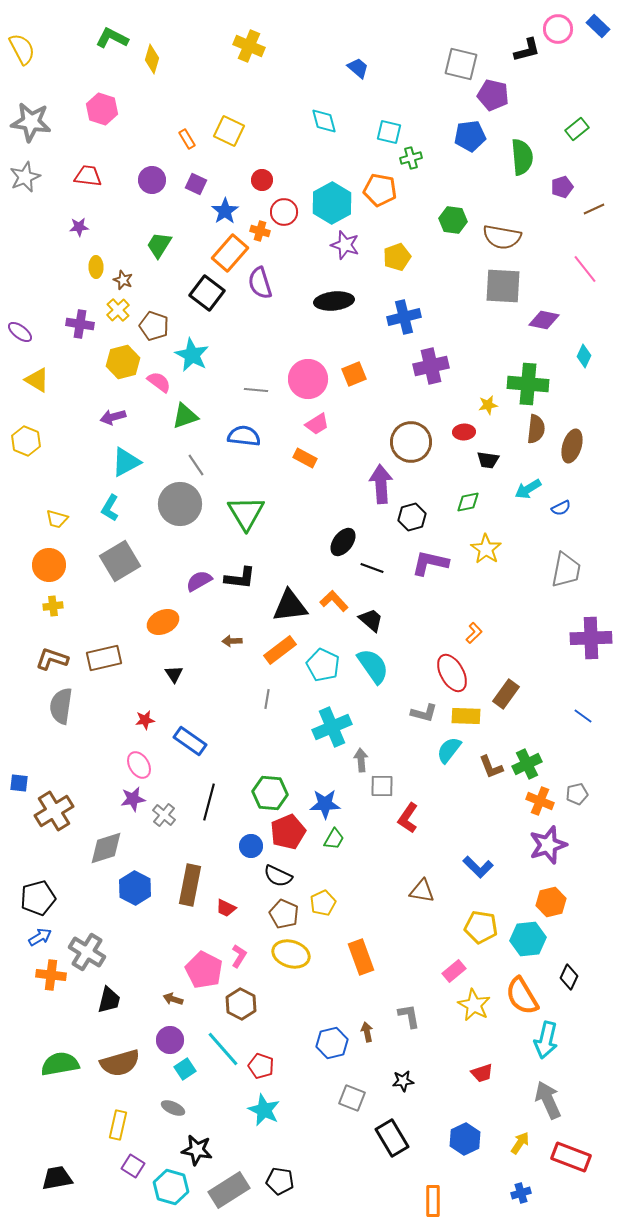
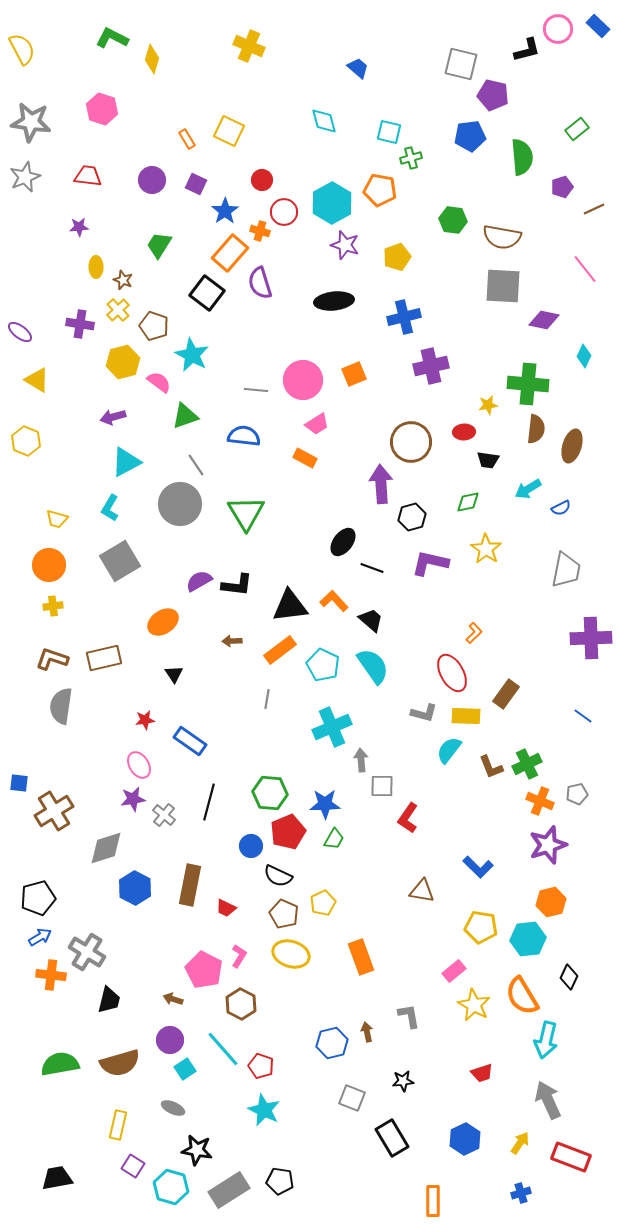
pink circle at (308, 379): moved 5 px left, 1 px down
black L-shape at (240, 578): moved 3 px left, 7 px down
orange ellipse at (163, 622): rotated 8 degrees counterclockwise
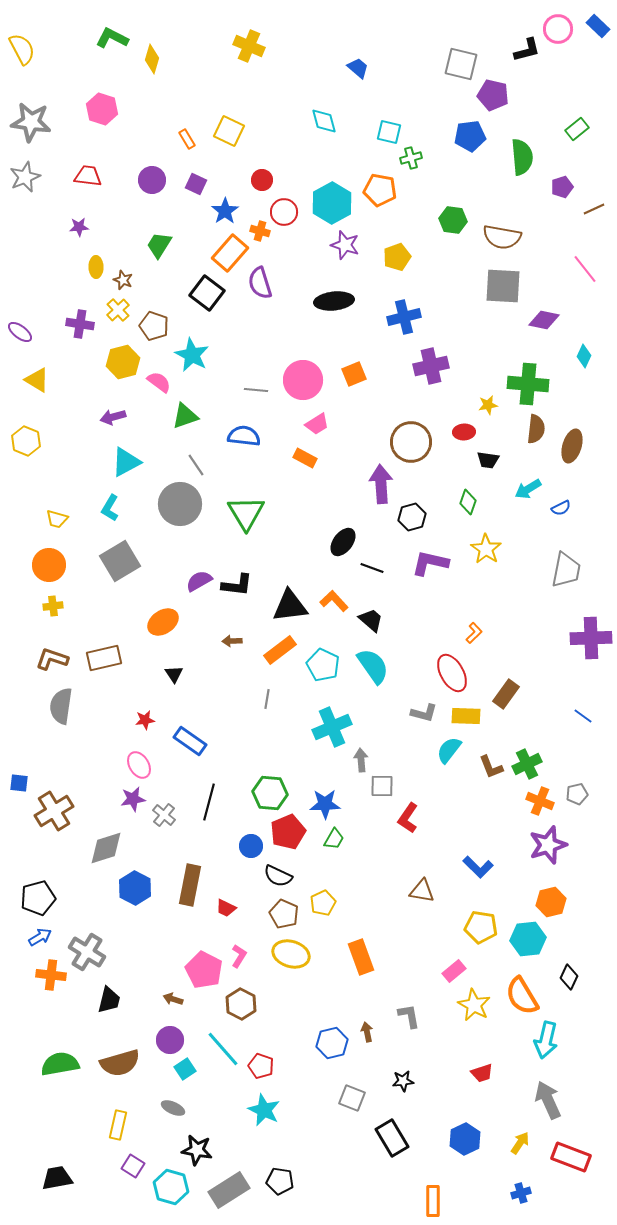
green diamond at (468, 502): rotated 60 degrees counterclockwise
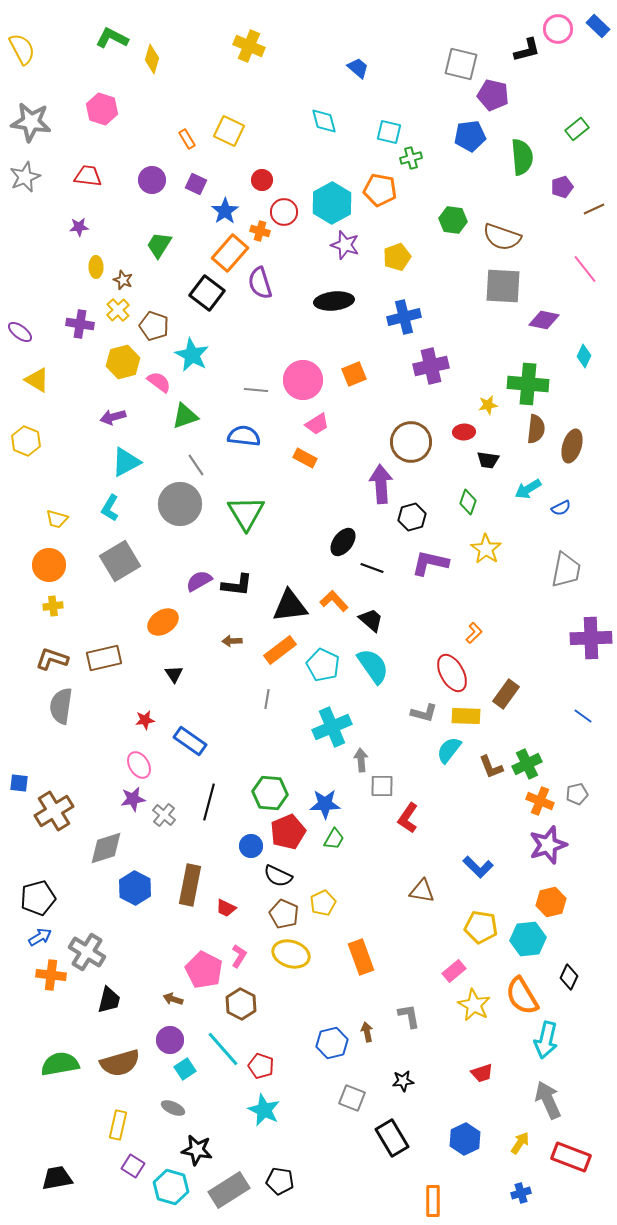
brown semicircle at (502, 237): rotated 9 degrees clockwise
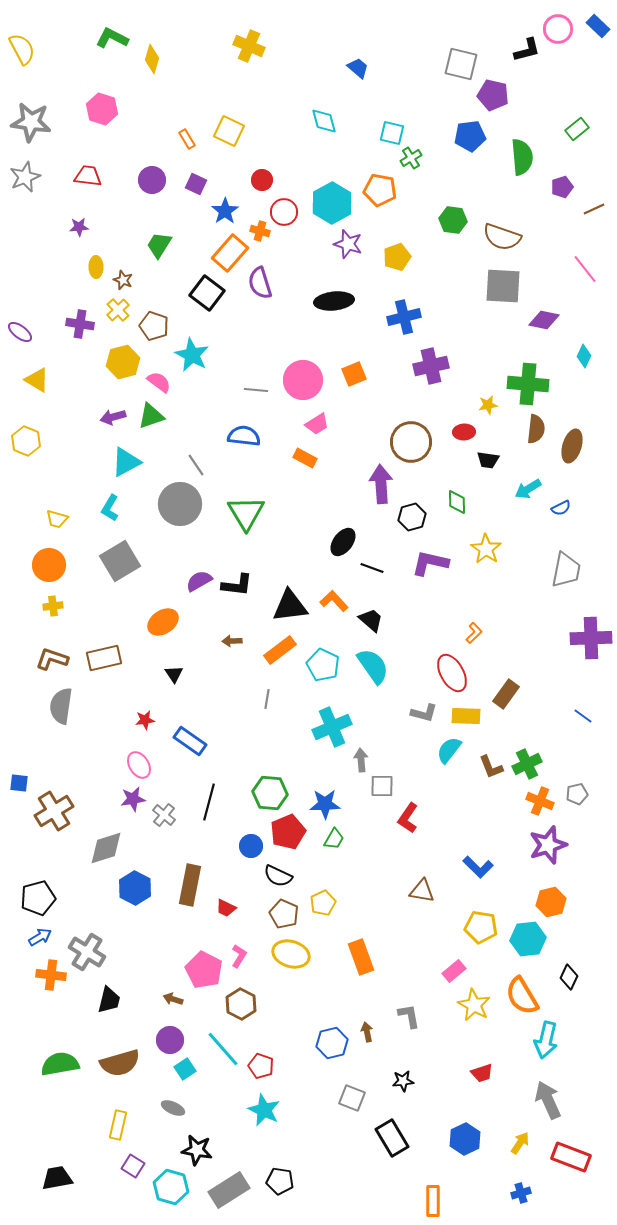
cyan square at (389, 132): moved 3 px right, 1 px down
green cross at (411, 158): rotated 15 degrees counterclockwise
purple star at (345, 245): moved 3 px right, 1 px up
green triangle at (185, 416): moved 34 px left
green diamond at (468, 502): moved 11 px left; rotated 20 degrees counterclockwise
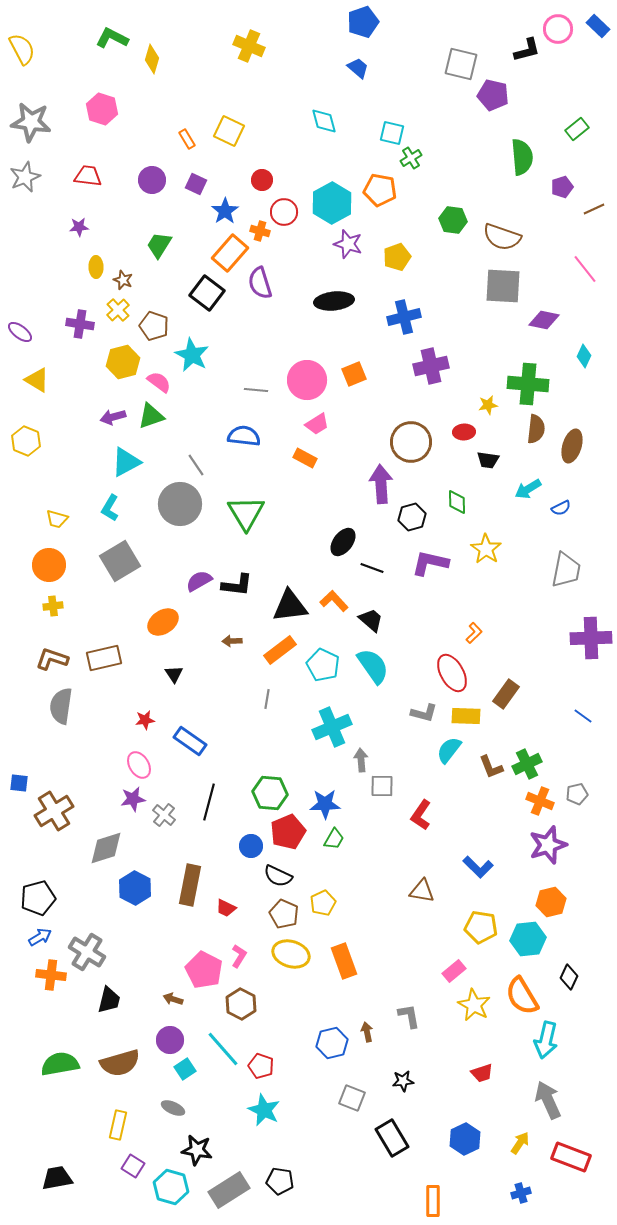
blue pentagon at (470, 136): moved 107 px left, 114 px up; rotated 12 degrees counterclockwise
pink circle at (303, 380): moved 4 px right
red L-shape at (408, 818): moved 13 px right, 3 px up
orange rectangle at (361, 957): moved 17 px left, 4 px down
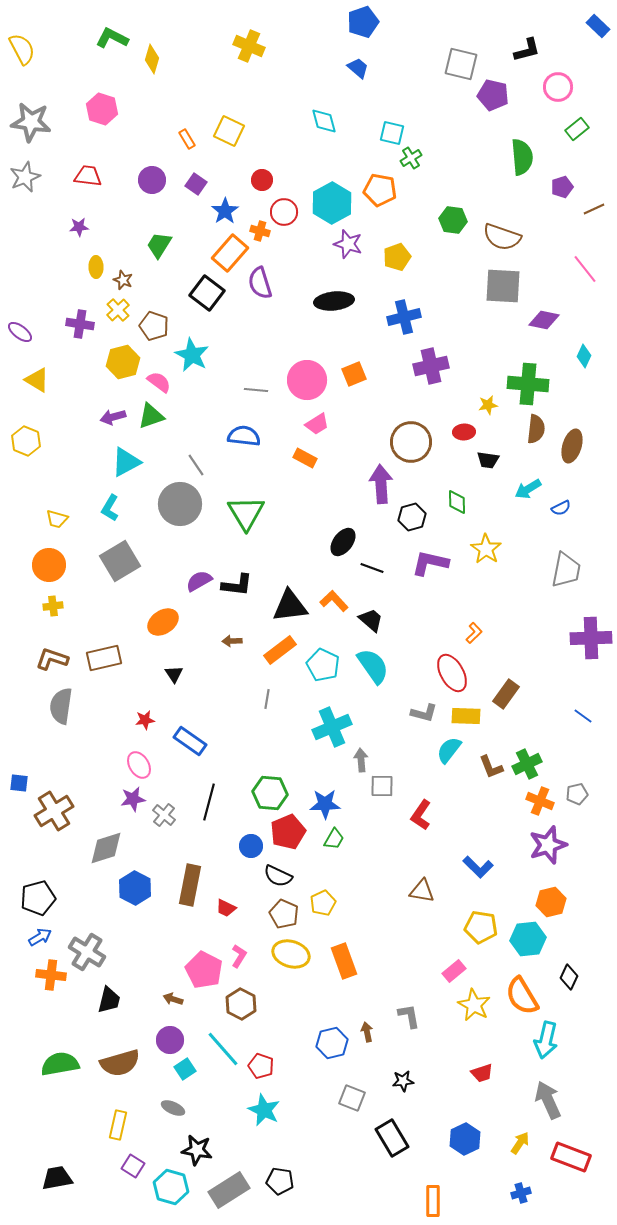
pink circle at (558, 29): moved 58 px down
purple square at (196, 184): rotated 10 degrees clockwise
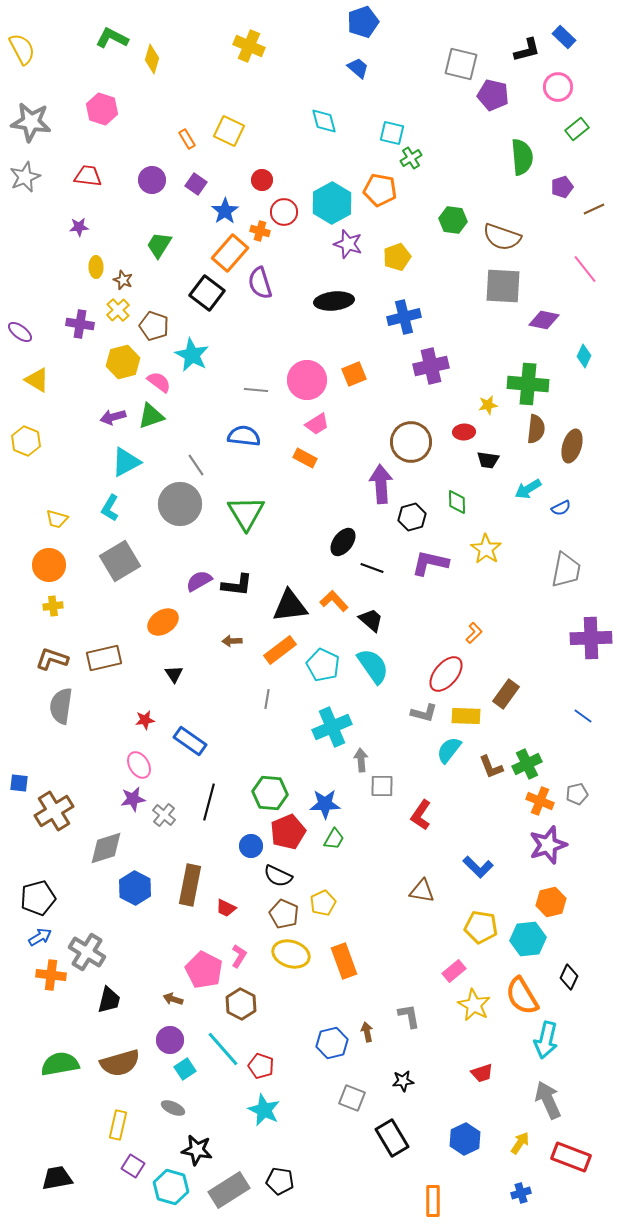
blue rectangle at (598, 26): moved 34 px left, 11 px down
red ellipse at (452, 673): moved 6 px left, 1 px down; rotated 69 degrees clockwise
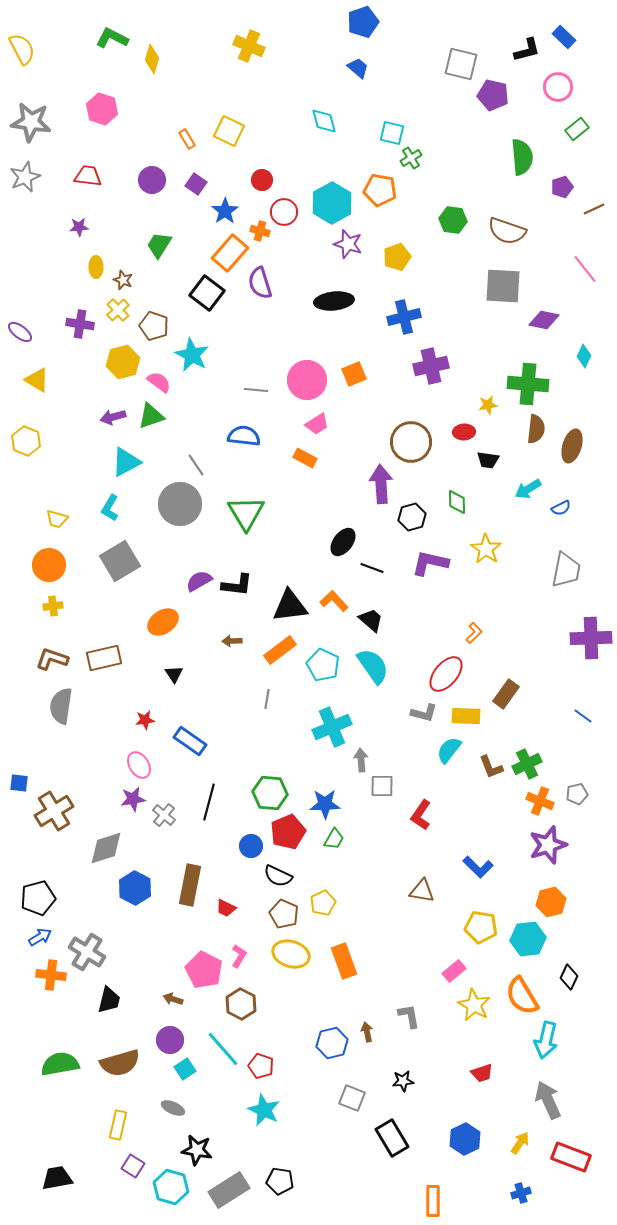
brown semicircle at (502, 237): moved 5 px right, 6 px up
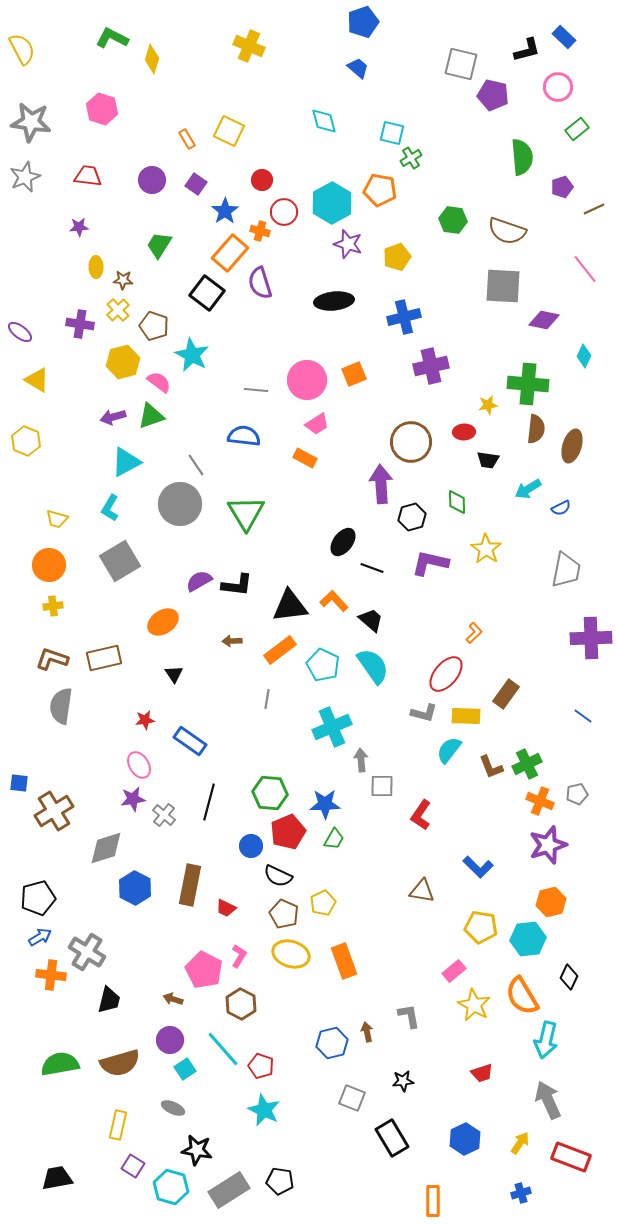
brown star at (123, 280): rotated 18 degrees counterclockwise
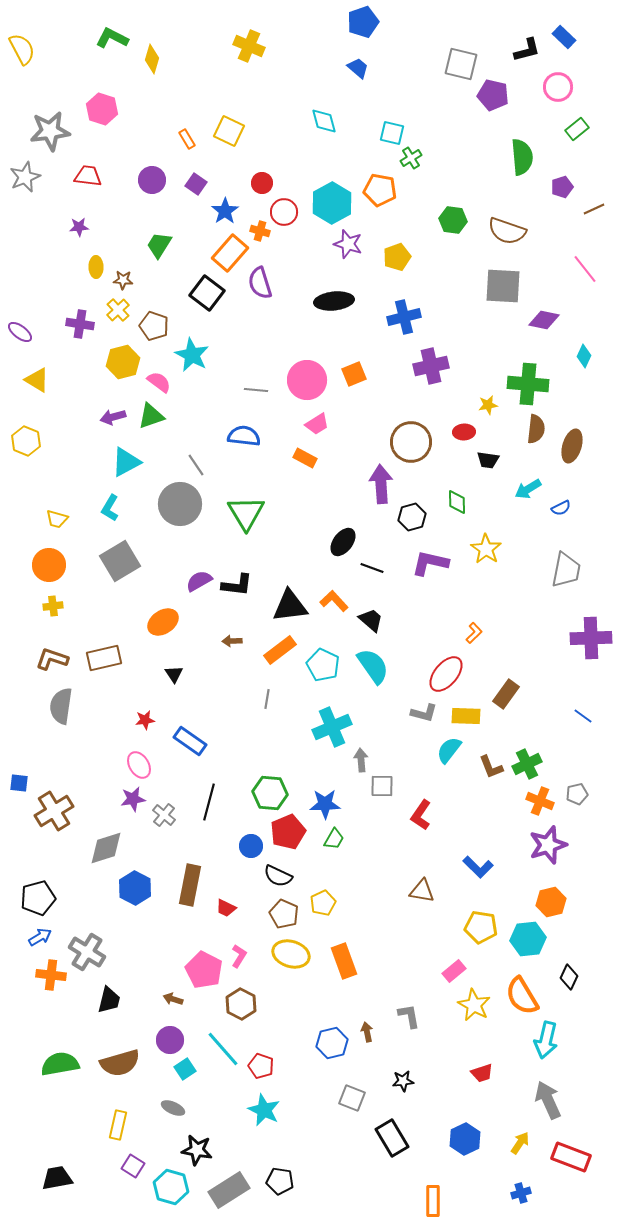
gray star at (31, 122): moved 19 px right, 9 px down; rotated 15 degrees counterclockwise
red circle at (262, 180): moved 3 px down
